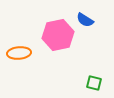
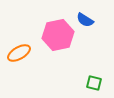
orange ellipse: rotated 25 degrees counterclockwise
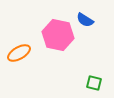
pink hexagon: rotated 24 degrees clockwise
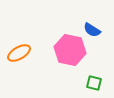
blue semicircle: moved 7 px right, 10 px down
pink hexagon: moved 12 px right, 15 px down
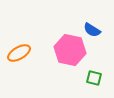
green square: moved 5 px up
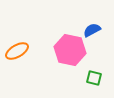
blue semicircle: rotated 120 degrees clockwise
orange ellipse: moved 2 px left, 2 px up
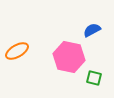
pink hexagon: moved 1 px left, 7 px down
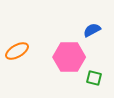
pink hexagon: rotated 12 degrees counterclockwise
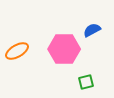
pink hexagon: moved 5 px left, 8 px up
green square: moved 8 px left, 4 px down; rotated 28 degrees counterclockwise
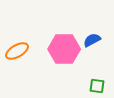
blue semicircle: moved 10 px down
green square: moved 11 px right, 4 px down; rotated 21 degrees clockwise
